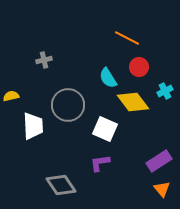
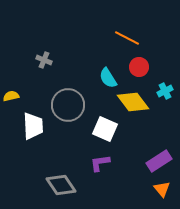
gray cross: rotated 35 degrees clockwise
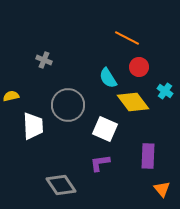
cyan cross: rotated 28 degrees counterclockwise
purple rectangle: moved 11 px left, 5 px up; rotated 55 degrees counterclockwise
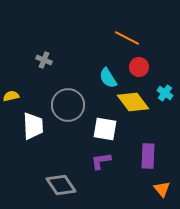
cyan cross: moved 2 px down
white square: rotated 15 degrees counterclockwise
purple L-shape: moved 1 px right, 2 px up
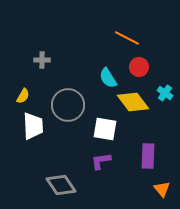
gray cross: moved 2 px left; rotated 21 degrees counterclockwise
yellow semicircle: moved 12 px right; rotated 133 degrees clockwise
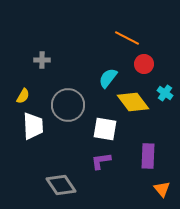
red circle: moved 5 px right, 3 px up
cyan semicircle: rotated 70 degrees clockwise
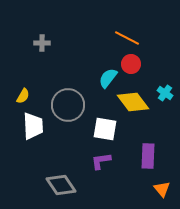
gray cross: moved 17 px up
red circle: moved 13 px left
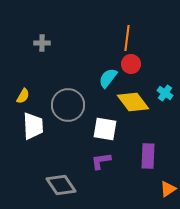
orange line: rotated 70 degrees clockwise
orange triangle: moved 6 px right; rotated 36 degrees clockwise
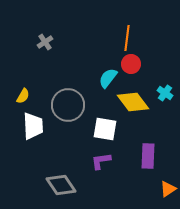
gray cross: moved 3 px right, 1 px up; rotated 35 degrees counterclockwise
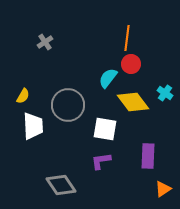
orange triangle: moved 5 px left
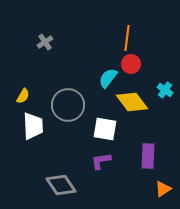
cyan cross: moved 3 px up
yellow diamond: moved 1 px left
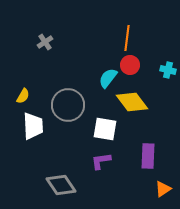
red circle: moved 1 px left, 1 px down
cyan cross: moved 3 px right, 20 px up; rotated 21 degrees counterclockwise
